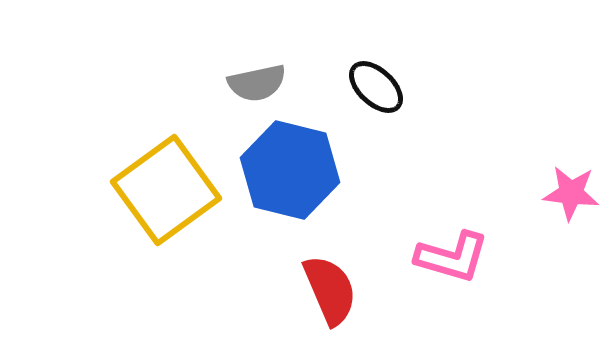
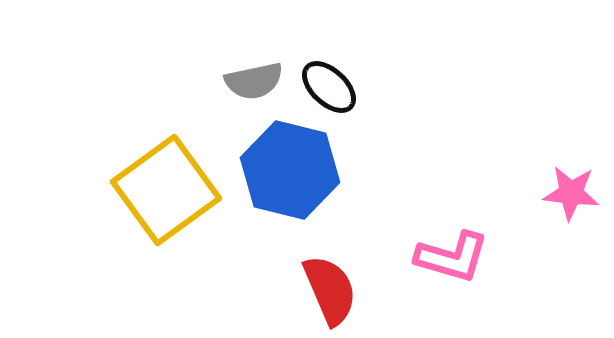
gray semicircle: moved 3 px left, 2 px up
black ellipse: moved 47 px left
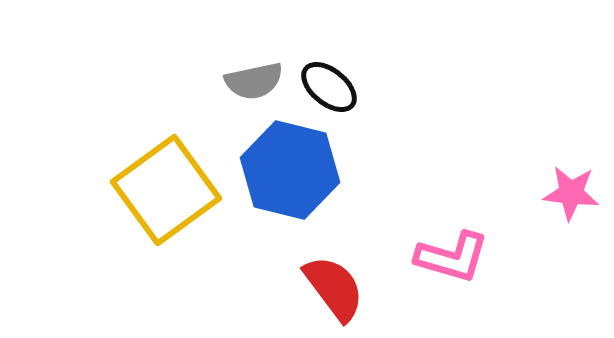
black ellipse: rotated 4 degrees counterclockwise
red semicircle: moved 4 px right, 2 px up; rotated 14 degrees counterclockwise
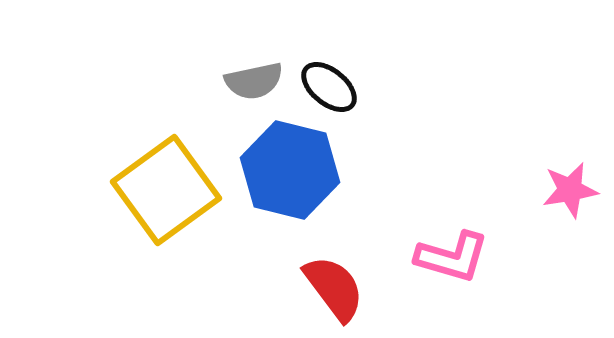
pink star: moved 1 px left, 3 px up; rotated 16 degrees counterclockwise
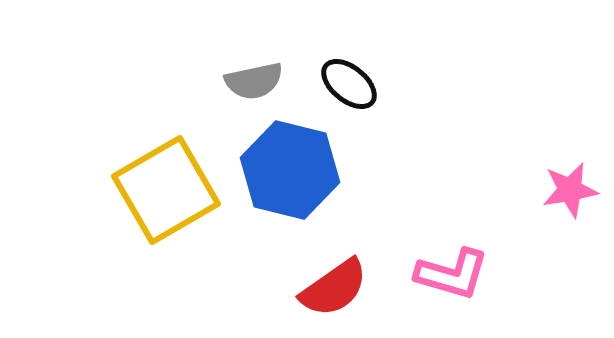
black ellipse: moved 20 px right, 3 px up
yellow square: rotated 6 degrees clockwise
pink L-shape: moved 17 px down
red semicircle: rotated 92 degrees clockwise
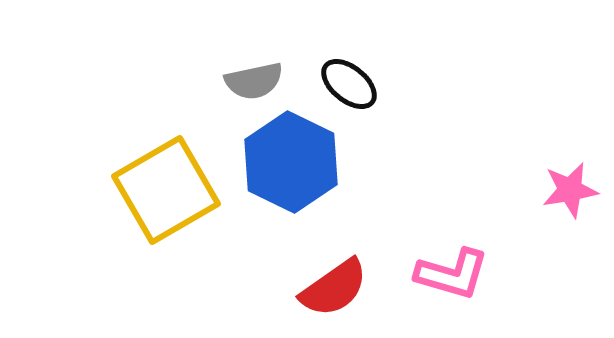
blue hexagon: moved 1 px right, 8 px up; rotated 12 degrees clockwise
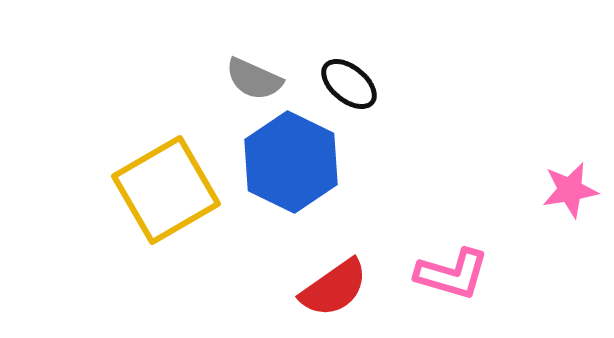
gray semicircle: moved 2 px up; rotated 36 degrees clockwise
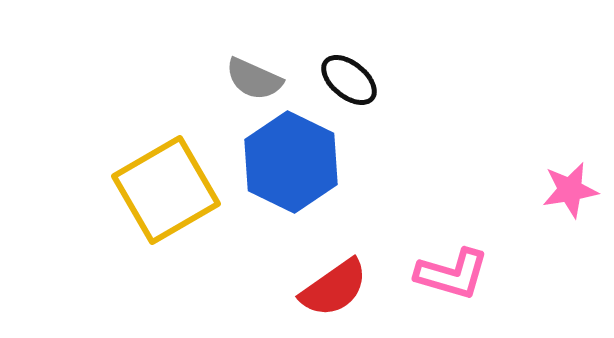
black ellipse: moved 4 px up
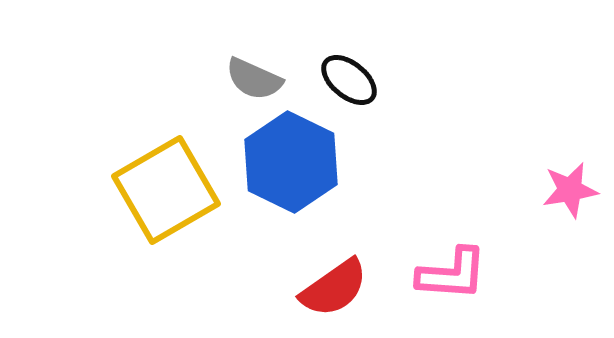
pink L-shape: rotated 12 degrees counterclockwise
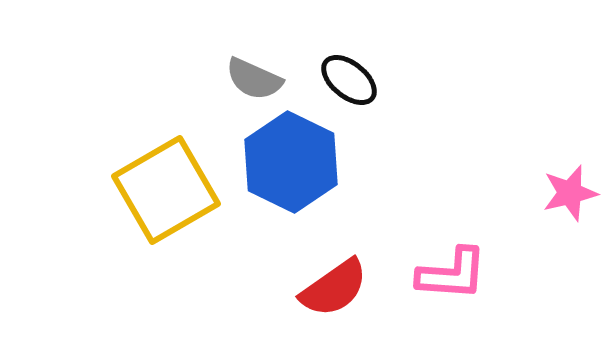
pink star: moved 3 px down; rotated 4 degrees counterclockwise
